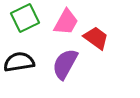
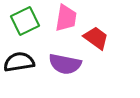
green square: moved 3 px down
pink trapezoid: moved 4 px up; rotated 20 degrees counterclockwise
purple semicircle: rotated 108 degrees counterclockwise
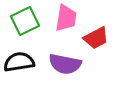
red trapezoid: rotated 116 degrees clockwise
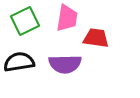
pink trapezoid: moved 1 px right
red trapezoid: rotated 144 degrees counterclockwise
purple semicircle: rotated 12 degrees counterclockwise
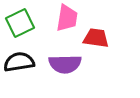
green square: moved 5 px left, 2 px down
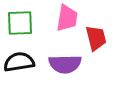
green square: rotated 24 degrees clockwise
red trapezoid: rotated 68 degrees clockwise
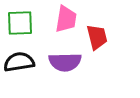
pink trapezoid: moved 1 px left, 1 px down
red trapezoid: moved 1 px right, 1 px up
purple semicircle: moved 2 px up
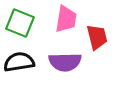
green square: rotated 24 degrees clockwise
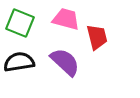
pink trapezoid: rotated 84 degrees counterclockwise
purple semicircle: rotated 136 degrees counterclockwise
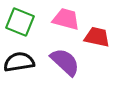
green square: moved 1 px up
red trapezoid: rotated 64 degrees counterclockwise
